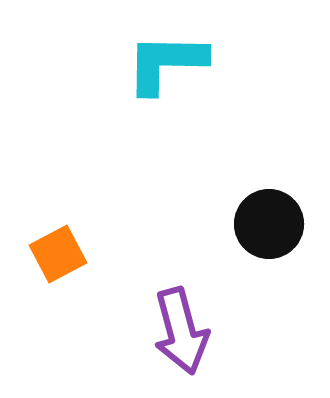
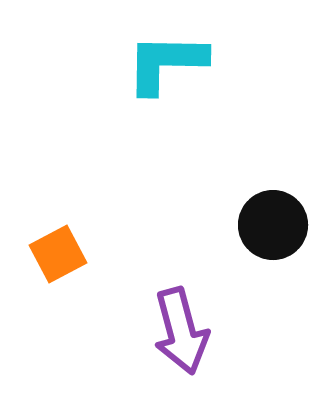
black circle: moved 4 px right, 1 px down
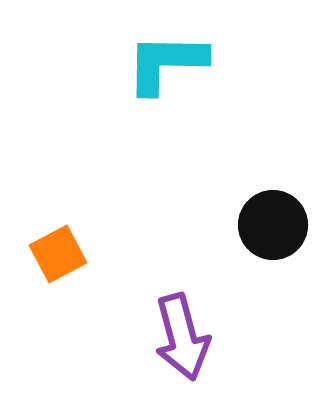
purple arrow: moved 1 px right, 6 px down
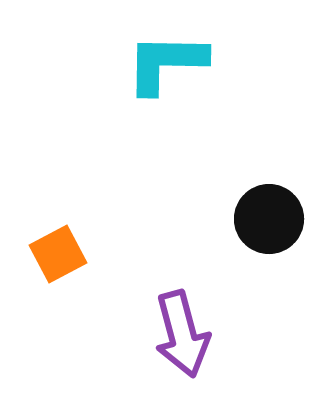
black circle: moved 4 px left, 6 px up
purple arrow: moved 3 px up
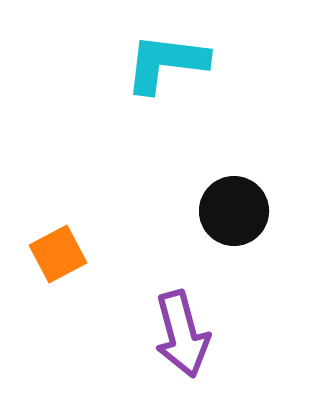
cyan L-shape: rotated 6 degrees clockwise
black circle: moved 35 px left, 8 px up
